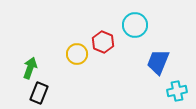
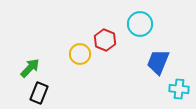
cyan circle: moved 5 px right, 1 px up
red hexagon: moved 2 px right, 2 px up
yellow circle: moved 3 px right
green arrow: rotated 25 degrees clockwise
cyan cross: moved 2 px right, 2 px up; rotated 18 degrees clockwise
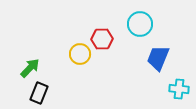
red hexagon: moved 3 px left, 1 px up; rotated 25 degrees counterclockwise
blue trapezoid: moved 4 px up
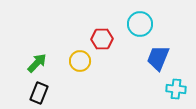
yellow circle: moved 7 px down
green arrow: moved 7 px right, 5 px up
cyan cross: moved 3 px left
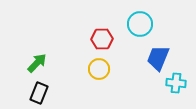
yellow circle: moved 19 px right, 8 px down
cyan cross: moved 6 px up
